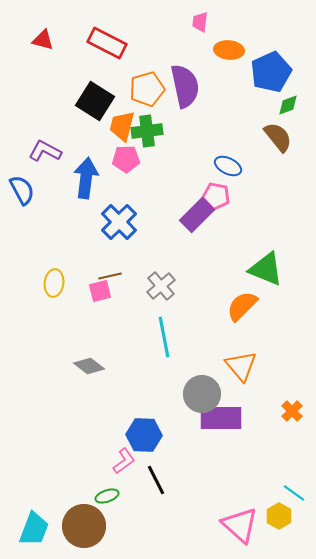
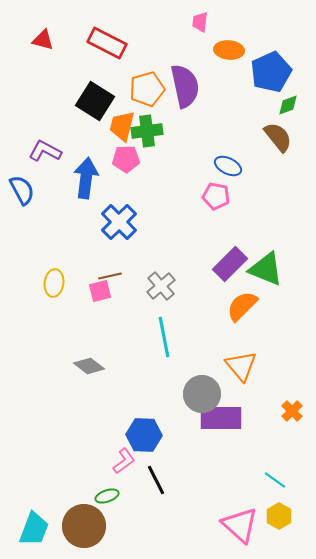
purple rectangle at (197, 215): moved 33 px right, 49 px down
cyan line at (294, 493): moved 19 px left, 13 px up
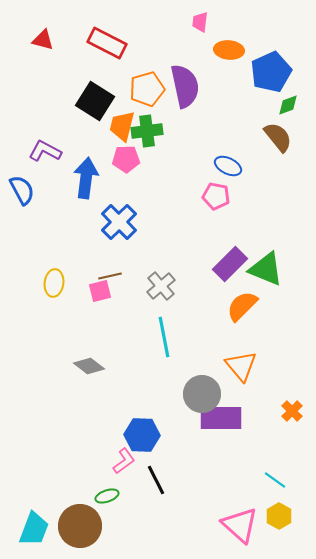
blue hexagon at (144, 435): moved 2 px left
brown circle at (84, 526): moved 4 px left
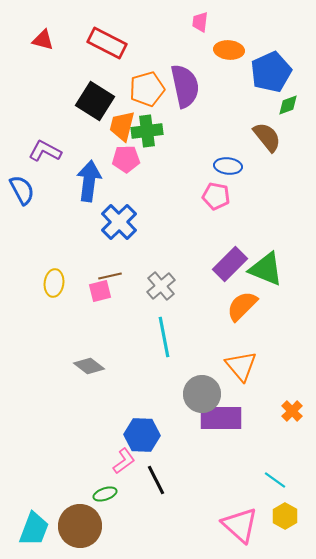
brown semicircle at (278, 137): moved 11 px left
blue ellipse at (228, 166): rotated 20 degrees counterclockwise
blue arrow at (86, 178): moved 3 px right, 3 px down
green ellipse at (107, 496): moved 2 px left, 2 px up
yellow hexagon at (279, 516): moved 6 px right
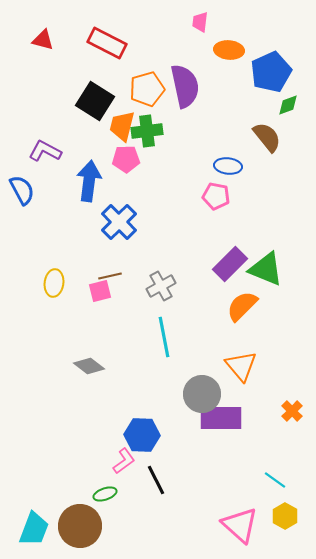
gray cross at (161, 286): rotated 12 degrees clockwise
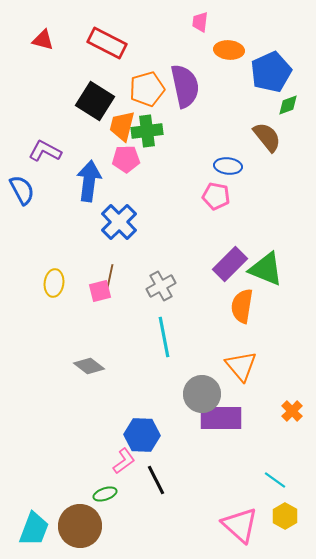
brown line at (110, 276): rotated 65 degrees counterclockwise
orange semicircle at (242, 306): rotated 36 degrees counterclockwise
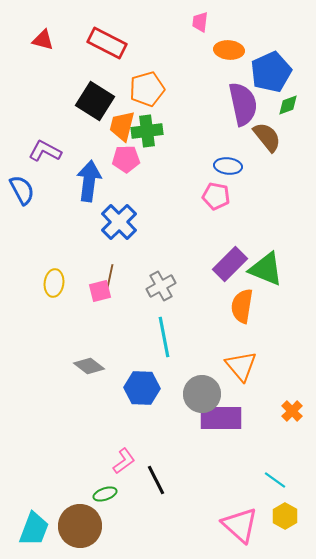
purple semicircle at (185, 86): moved 58 px right, 18 px down
blue hexagon at (142, 435): moved 47 px up
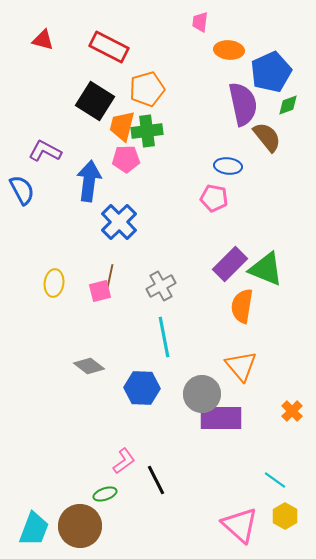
red rectangle at (107, 43): moved 2 px right, 4 px down
pink pentagon at (216, 196): moved 2 px left, 2 px down
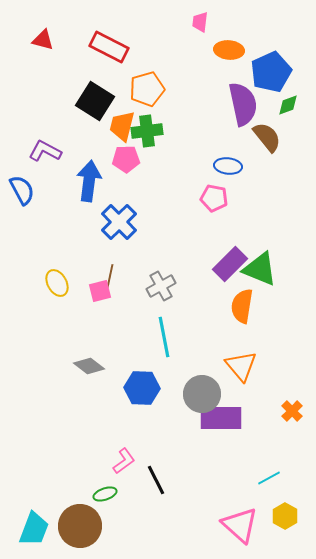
green triangle at (266, 269): moved 6 px left
yellow ellipse at (54, 283): moved 3 px right; rotated 36 degrees counterclockwise
cyan line at (275, 480): moved 6 px left, 2 px up; rotated 65 degrees counterclockwise
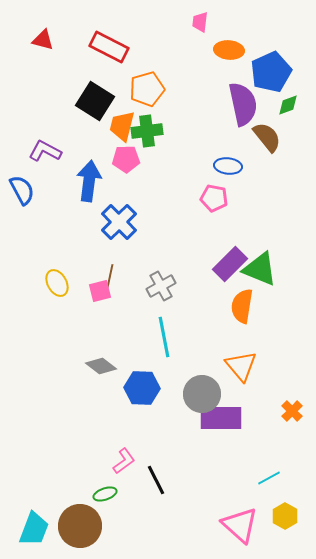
gray diamond at (89, 366): moved 12 px right
